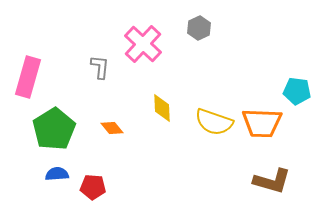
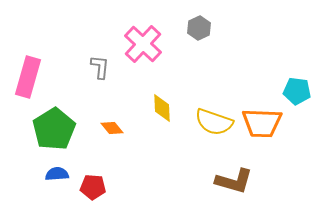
brown L-shape: moved 38 px left
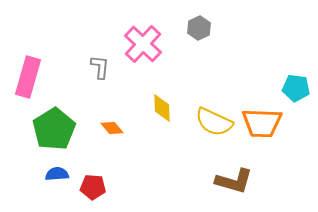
cyan pentagon: moved 1 px left, 3 px up
yellow semicircle: rotated 6 degrees clockwise
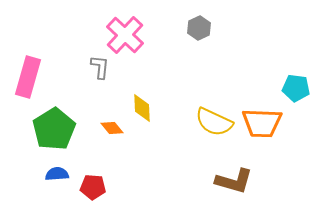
pink cross: moved 18 px left, 9 px up
yellow diamond: moved 20 px left
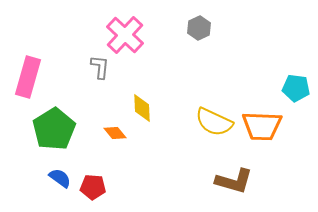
orange trapezoid: moved 3 px down
orange diamond: moved 3 px right, 5 px down
blue semicircle: moved 3 px right, 4 px down; rotated 40 degrees clockwise
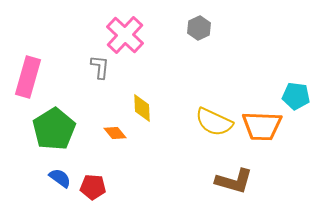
cyan pentagon: moved 8 px down
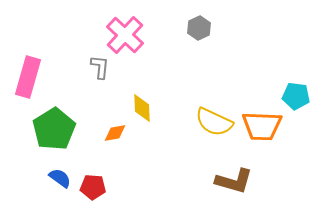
orange diamond: rotated 60 degrees counterclockwise
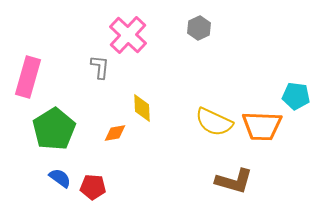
pink cross: moved 3 px right
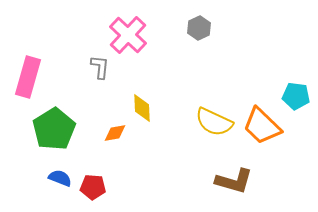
orange trapezoid: rotated 42 degrees clockwise
blue semicircle: rotated 15 degrees counterclockwise
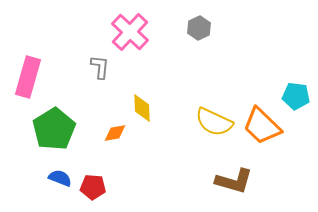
pink cross: moved 2 px right, 3 px up
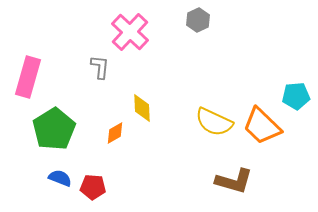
gray hexagon: moved 1 px left, 8 px up
cyan pentagon: rotated 12 degrees counterclockwise
orange diamond: rotated 20 degrees counterclockwise
